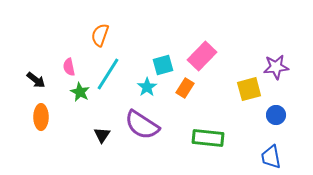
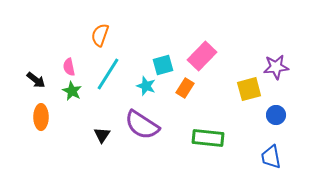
cyan star: moved 1 px left, 1 px up; rotated 18 degrees counterclockwise
green star: moved 8 px left, 1 px up
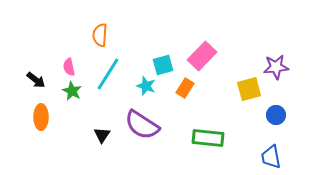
orange semicircle: rotated 15 degrees counterclockwise
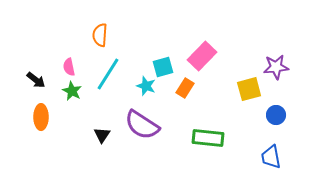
cyan square: moved 2 px down
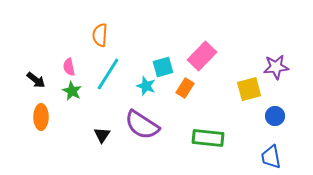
blue circle: moved 1 px left, 1 px down
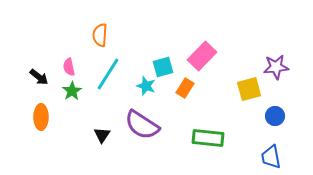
black arrow: moved 3 px right, 3 px up
green star: rotated 12 degrees clockwise
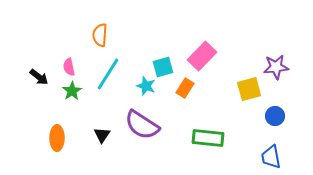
orange ellipse: moved 16 px right, 21 px down
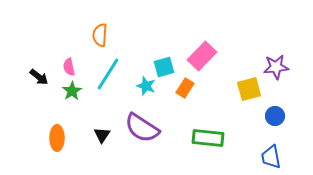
cyan square: moved 1 px right
purple semicircle: moved 3 px down
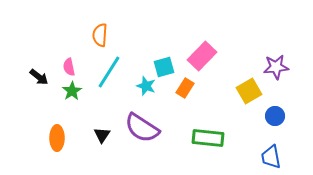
cyan line: moved 1 px right, 2 px up
yellow square: moved 2 px down; rotated 15 degrees counterclockwise
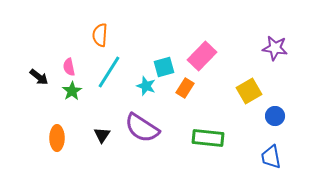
purple star: moved 1 px left, 19 px up; rotated 15 degrees clockwise
